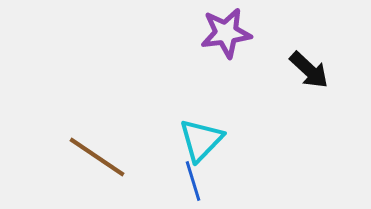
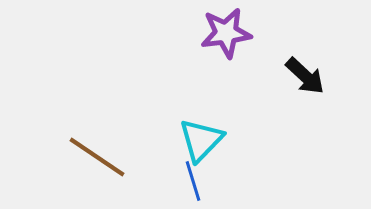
black arrow: moved 4 px left, 6 px down
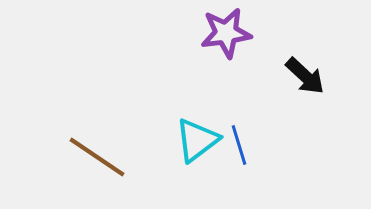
cyan triangle: moved 4 px left; rotated 9 degrees clockwise
blue line: moved 46 px right, 36 px up
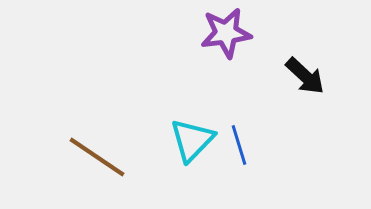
cyan triangle: moved 5 px left; rotated 9 degrees counterclockwise
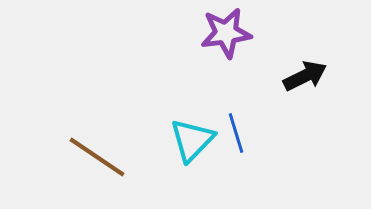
black arrow: rotated 69 degrees counterclockwise
blue line: moved 3 px left, 12 px up
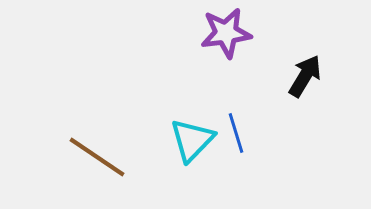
black arrow: rotated 33 degrees counterclockwise
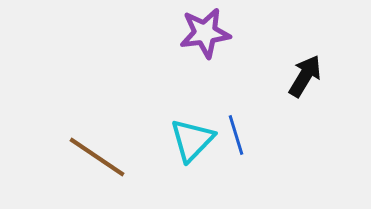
purple star: moved 21 px left
blue line: moved 2 px down
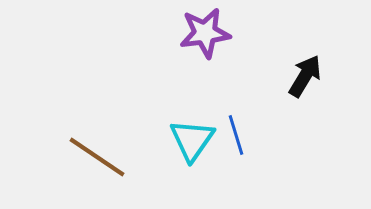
cyan triangle: rotated 9 degrees counterclockwise
